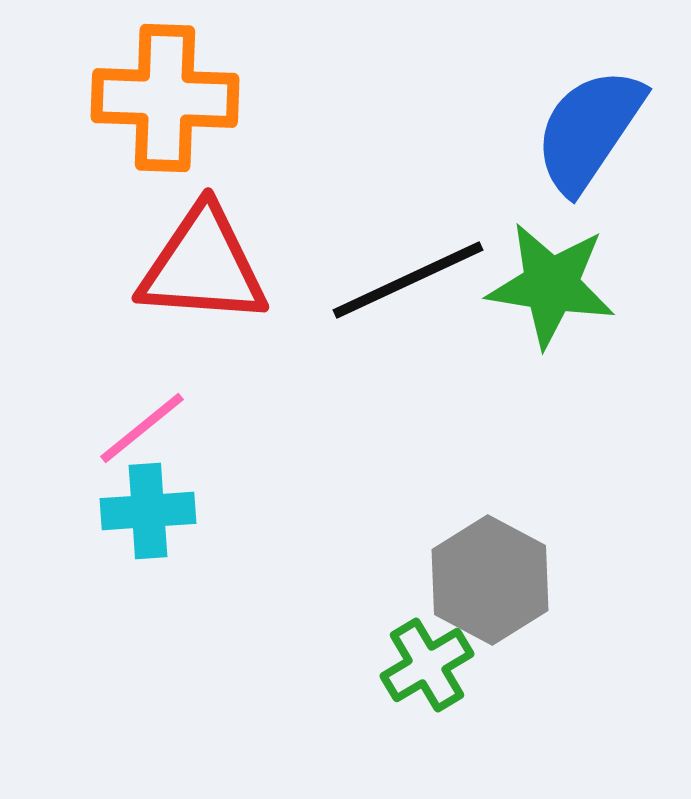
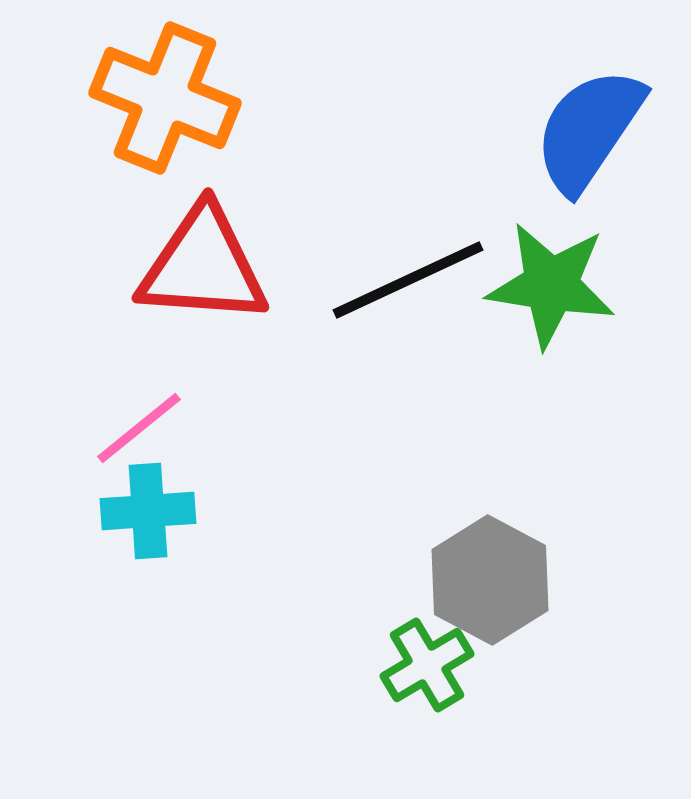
orange cross: rotated 20 degrees clockwise
pink line: moved 3 px left
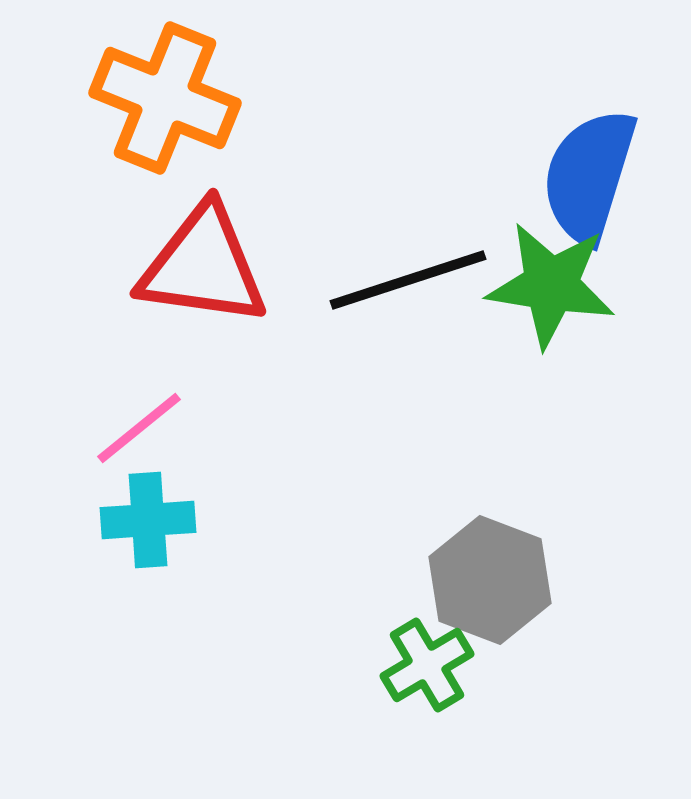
blue semicircle: moved 46 px down; rotated 17 degrees counterclockwise
red triangle: rotated 4 degrees clockwise
black line: rotated 7 degrees clockwise
cyan cross: moved 9 px down
gray hexagon: rotated 7 degrees counterclockwise
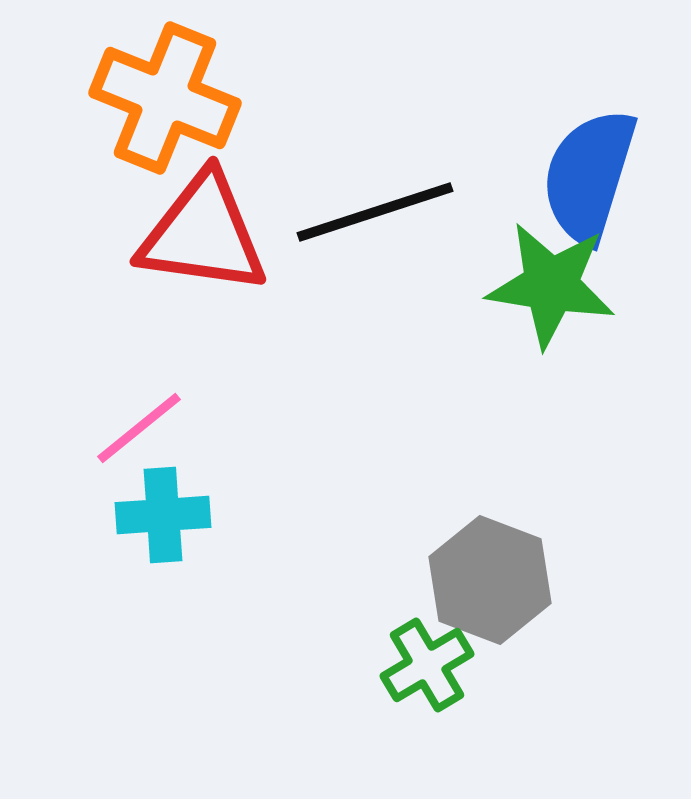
red triangle: moved 32 px up
black line: moved 33 px left, 68 px up
cyan cross: moved 15 px right, 5 px up
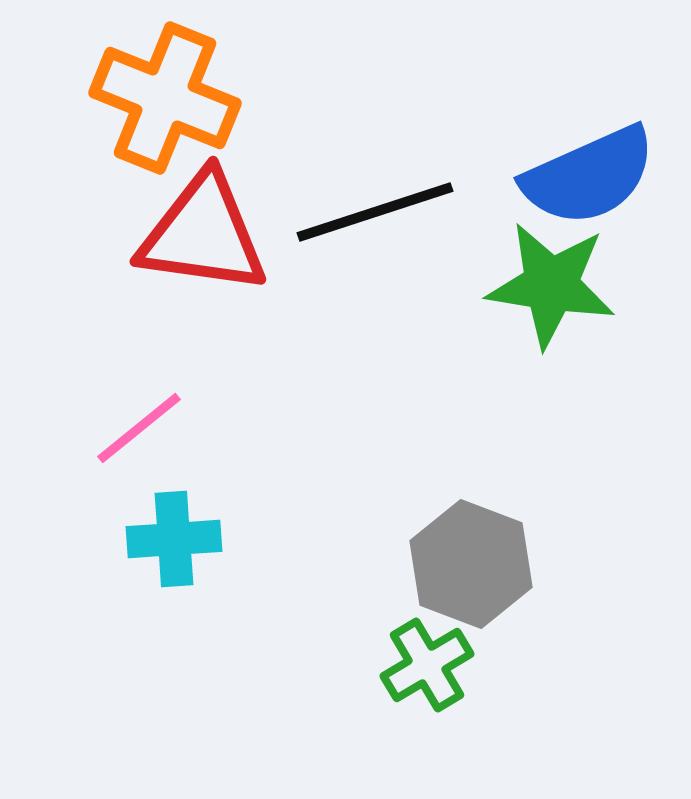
blue semicircle: rotated 131 degrees counterclockwise
cyan cross: moved 11 px right, 24 px down
gray hexagon: moved 19 px left, 16 px up
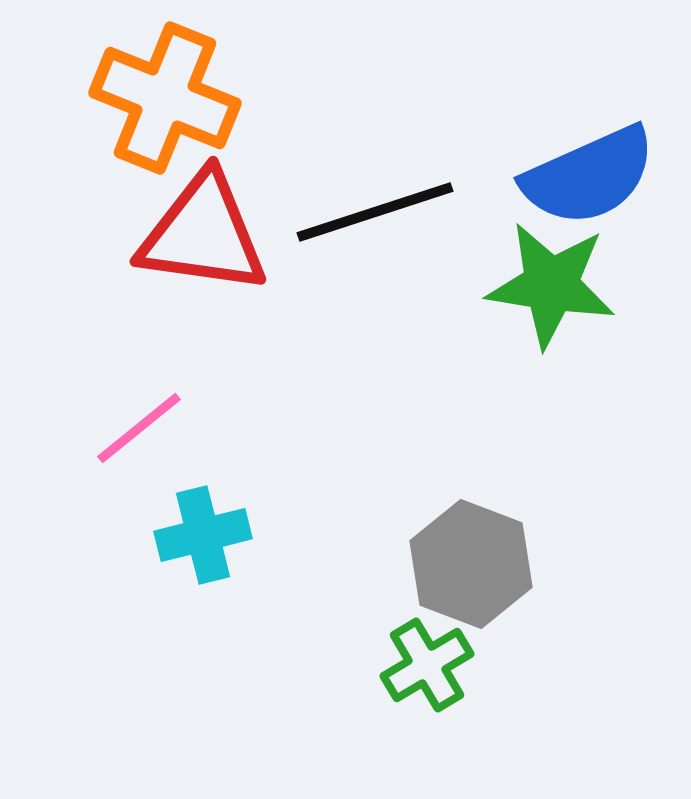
cyan cross: moved 29 px right, 4 px up; rotated 10 degrees counterclockwise
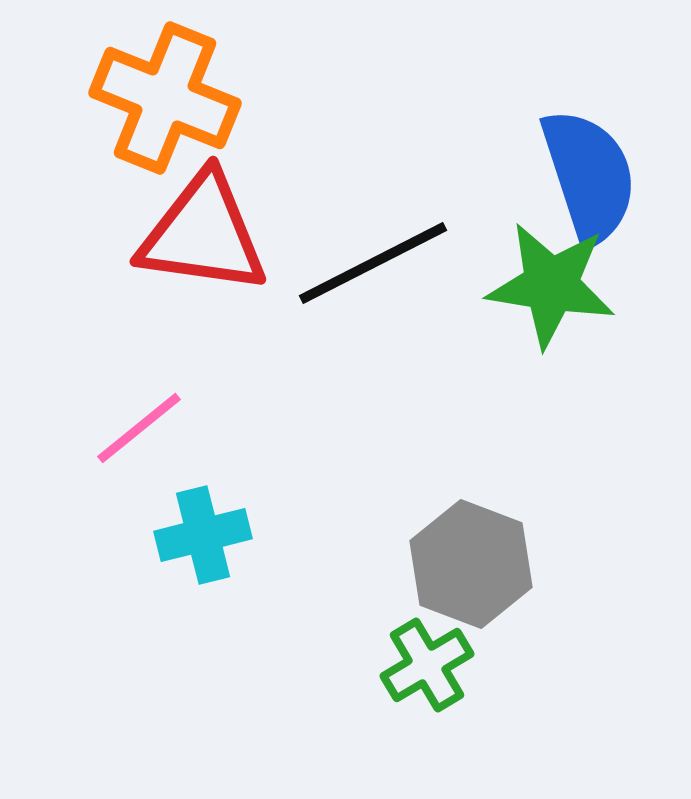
blue semicircle: rotated 84 degrees counterclockwise
black line: moved 2 px left, 51 px down; rotated 9 degrees counterclockwise
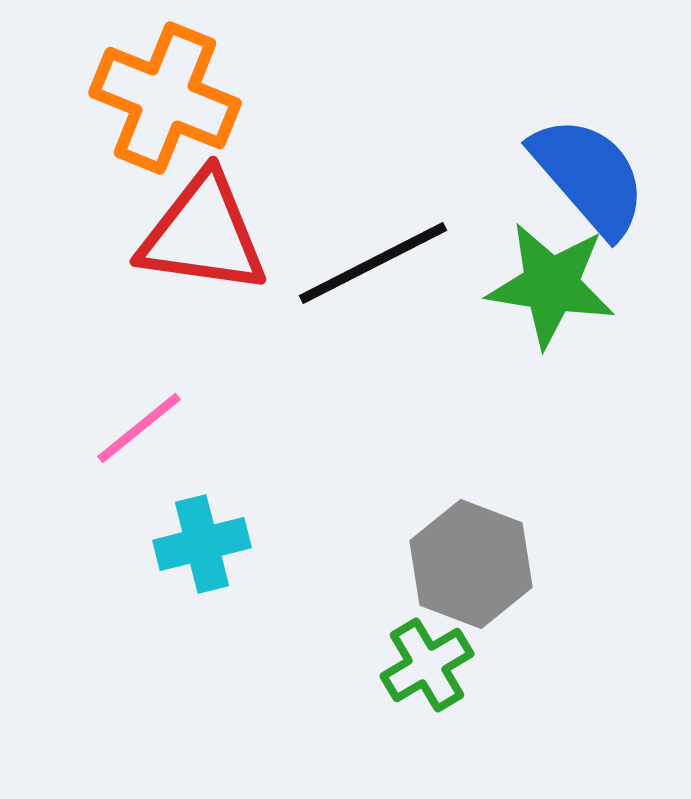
blue semicircle: rotated 23 degrees counterclockwise
cyan cross: moved 1 px left, 9 px down
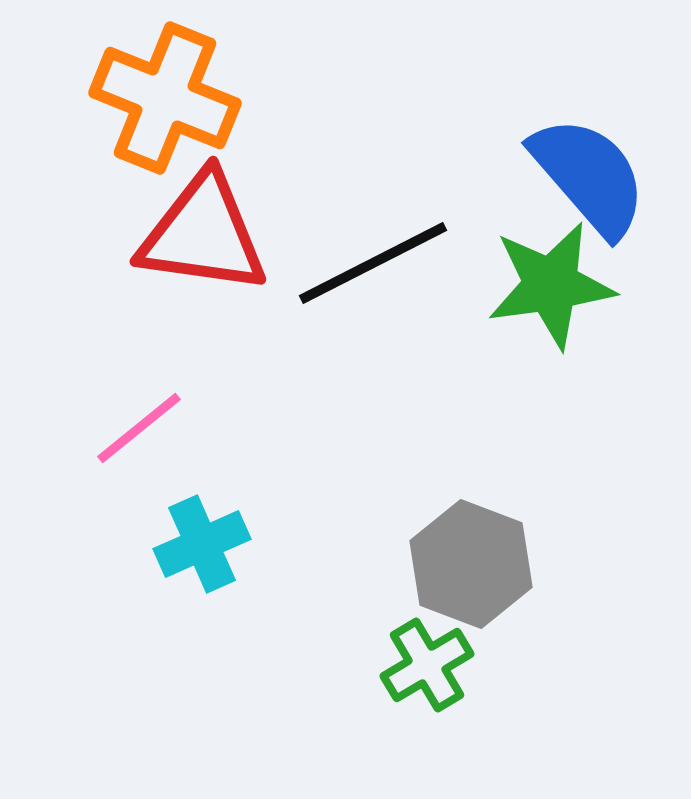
green star: rotated 17 degrees counterclockwise
cyan cross: rotated 10 degrees counterclockwise
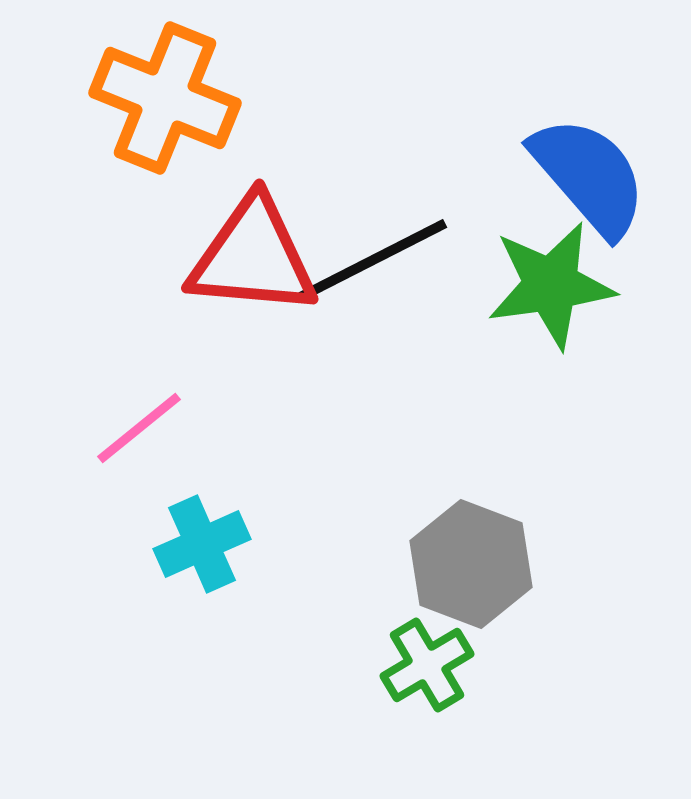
red triangle: moved 50 px right, 23 px down; rotated 3 degrees counterclockwise
black line: moved 3 px up
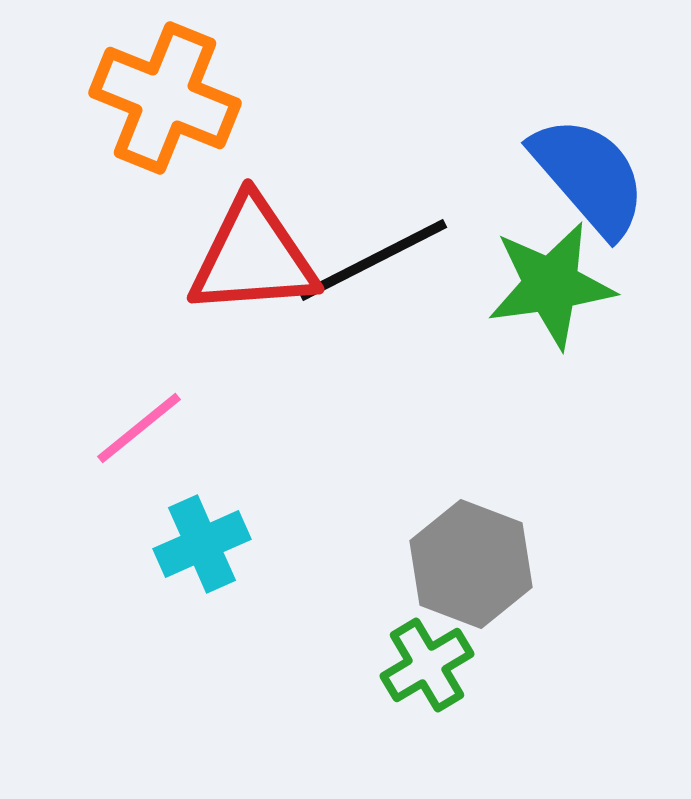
red triangle: rotated 9 degrees counterclockwise
